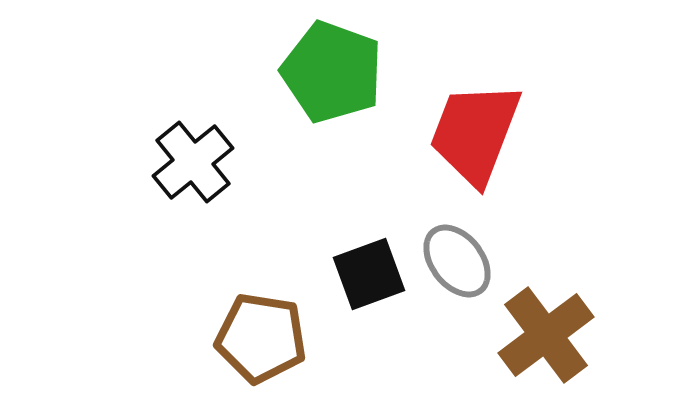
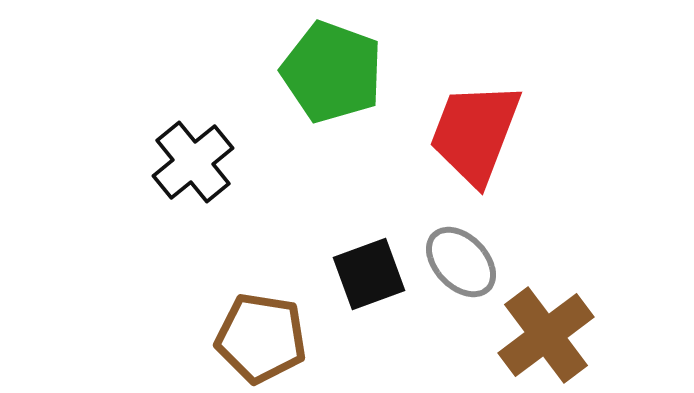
gray ellipse: moved 4 px right, 1 px down; rotated 6 degrees counterclockwise
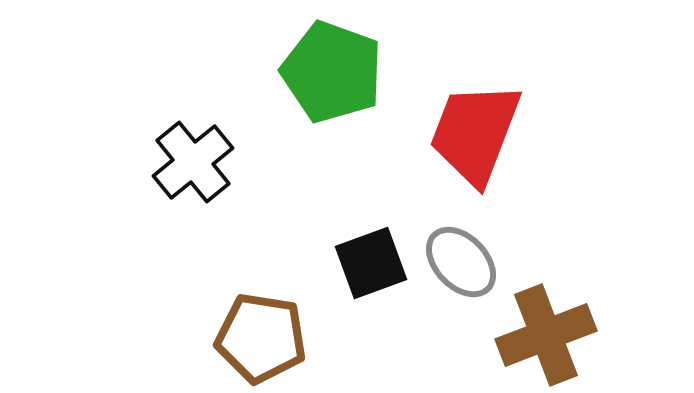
black square: moved 2 px right, 11 px up
brown cross: rotated 16 degrees clockwise
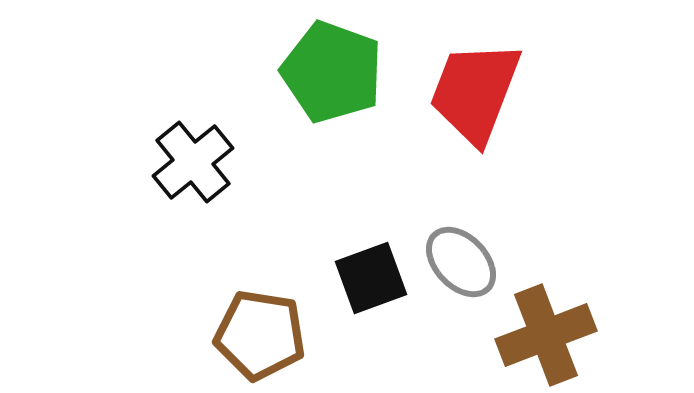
red trapezoid: moved 41 px up
black square: moved 15 px down
brown pentagon: moved 1 px left, 3 px up
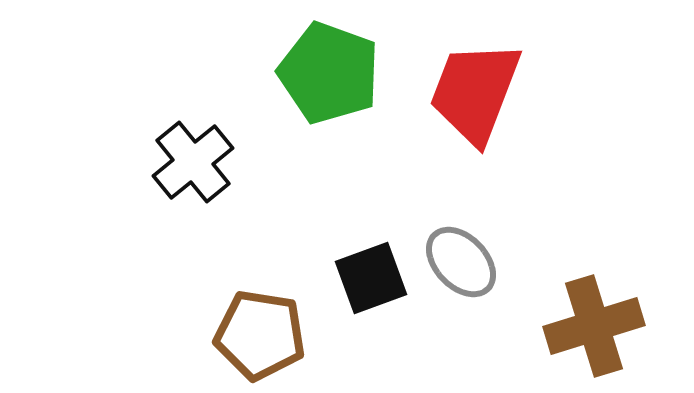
green pentagon: moved 3 px left, 1 px down
brown cross: moved 48 px right, 9 px up; rotated 4 degrees clockwise
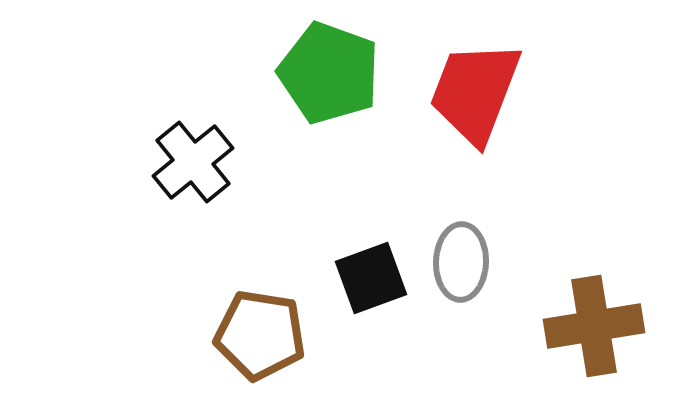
gray ellipse: rotated 46 degrees clockwise
brown cross: rotated 8 degrees clockwise
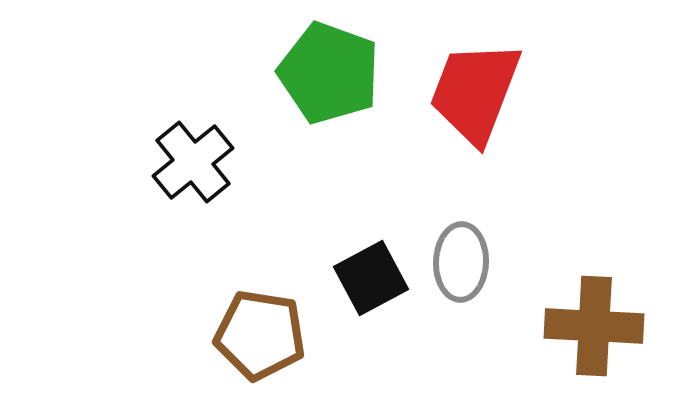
black square: rotated 8 degrees counterclockwise
brown cross: rotated 12 degrees clockwise
